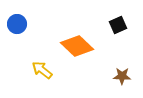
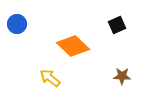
black square: moved 1 px left
orange diamond: moved 4 px left
yellow arrow: moved 8 px right, 8 px down
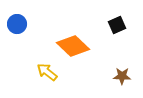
yellow arrow: moved 3 px left, 6 px up
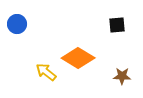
black square: rotated 18 degrees clockwise
orange diamond: moved 5 px right, 12 px down; rotated 12 degrees counterclockwise
yellow arrow: moved 1 px left
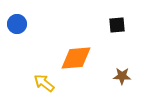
orange diamond: moved 2 px left; rotated 36 degrees counterclockwise
yellow arrow: moved 2 px left, 11 px down
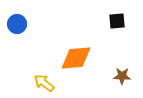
black square: moved 4 px up
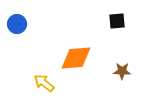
brown star: moved 5 px up
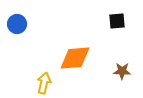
orange diamond: moved 1 px left
yellow arrow: rotated 65 degrees clockwise
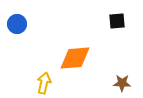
brown star: moved 12 px down
